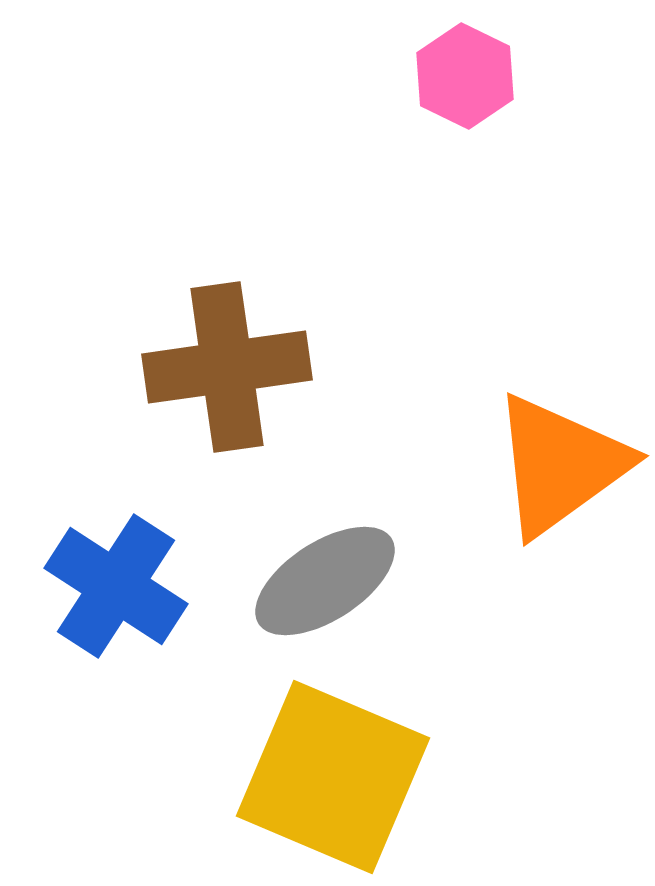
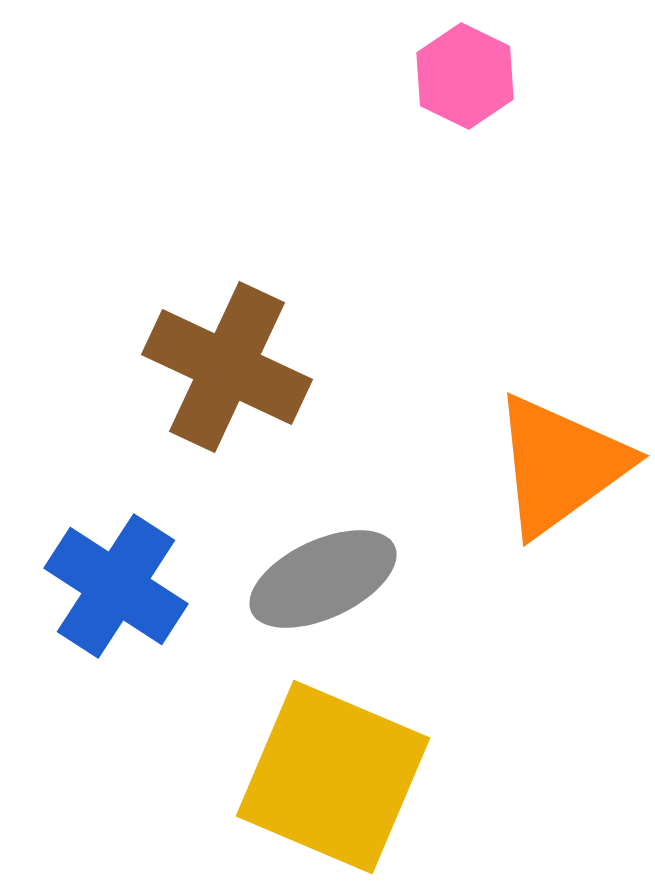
brown cross: rotated 33 degrees clockwise
gray ellipse: moved 2 px left, 2 px up; rotated 8 degrees clockwise
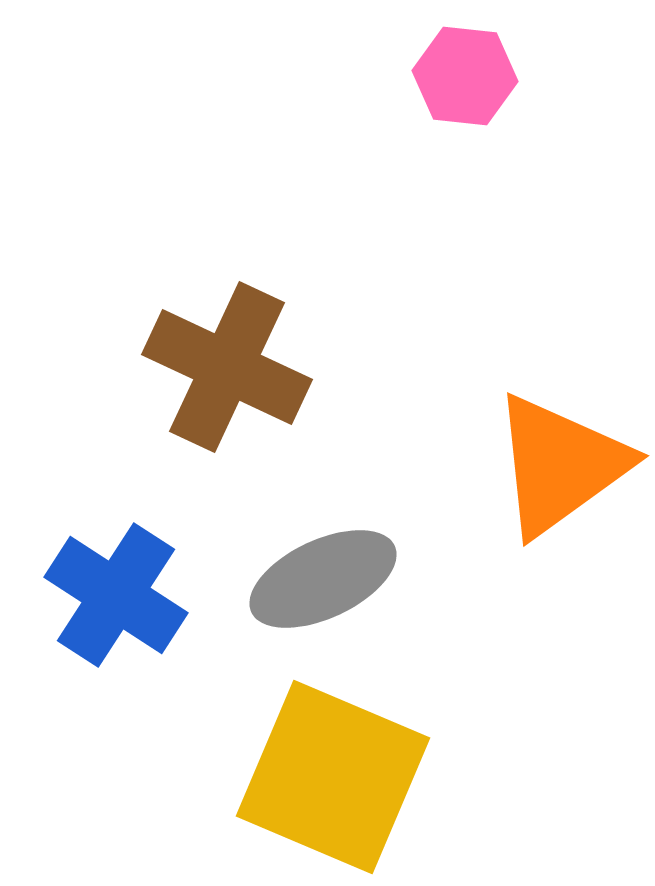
pink hexagon: rotated 20 degrees counterclockwise
blue cross: moved 9 px down
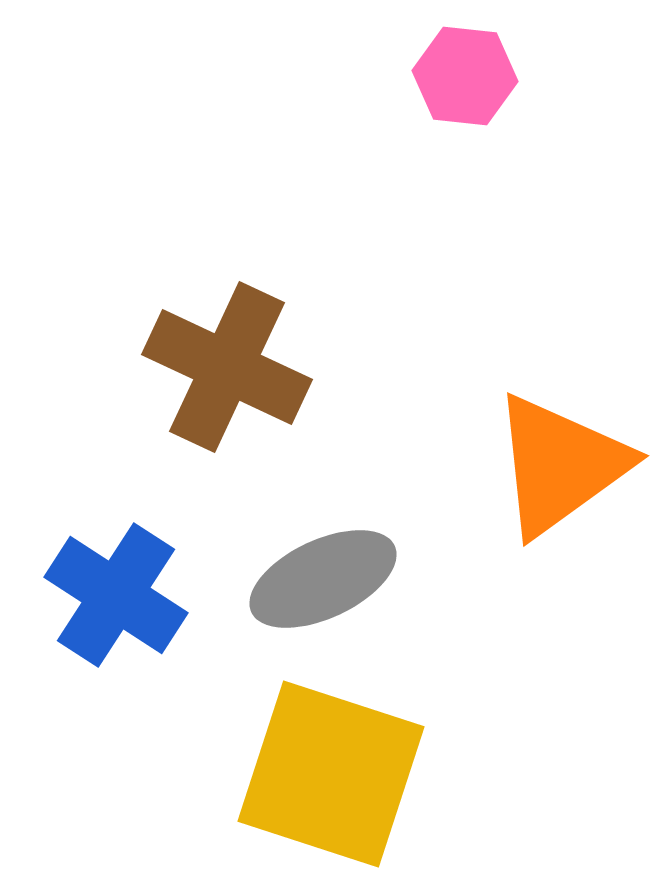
yellow square: moved 2 px left, 3 px up; rotated 5 degrees counterclockwise
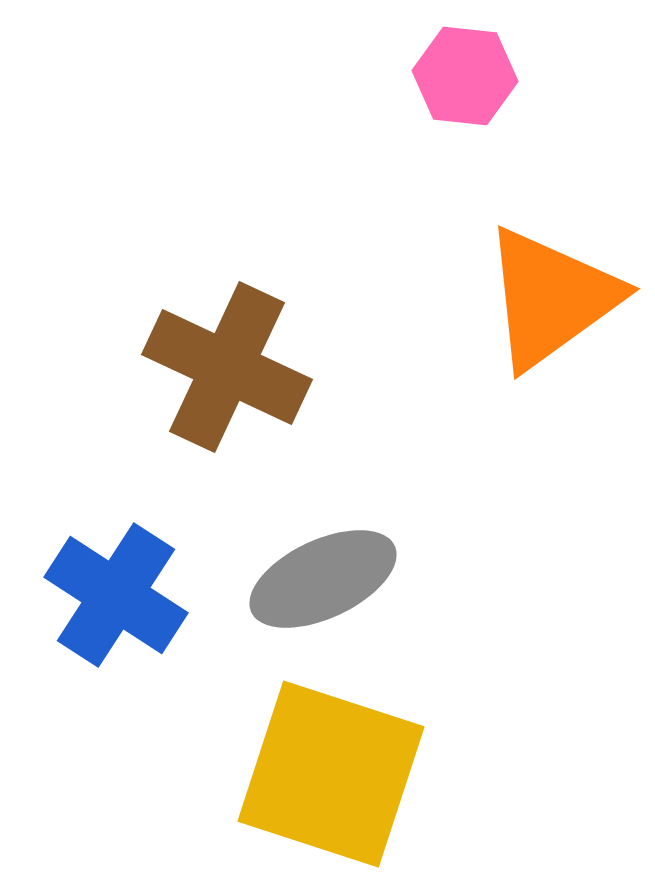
orange triangle: moved 9 px left, 167 px up
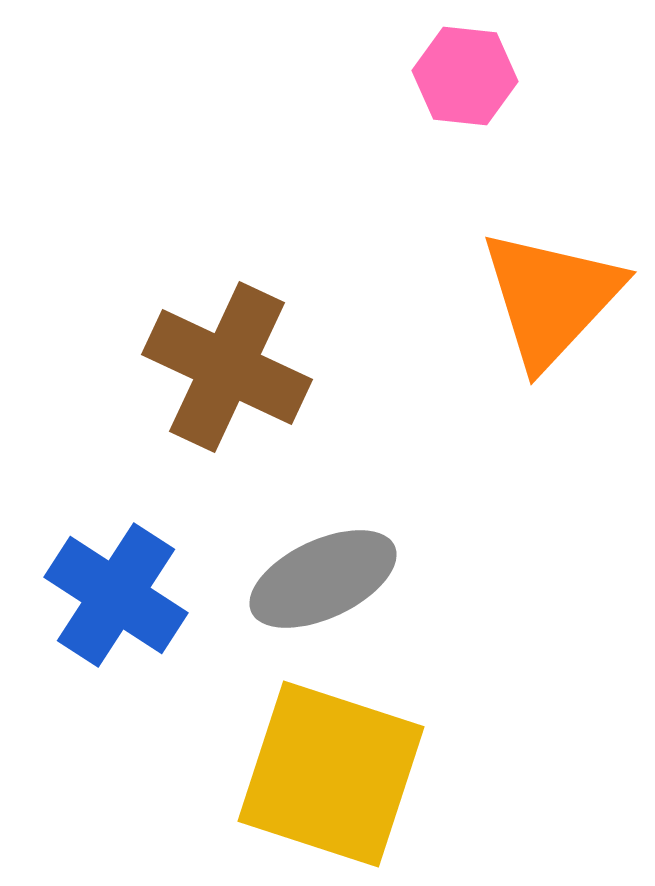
orange triangle: rotated 11 degrees counterclockwise
